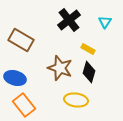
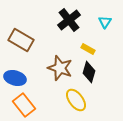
yellow ellipse: rotated 45 degrees clockwise
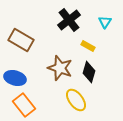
yellow rectangle: moved 3 px up
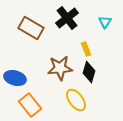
black cross: moved 2 px left, 2 px up
brown rectangle: moved 10 px right, 12 px up
yellow rectangle: moved 2 px left, 3 px down; rotated 40 degrees clockwise
brown star: rotated 25 degrees counterclockwise
orange rectangle: moved 6 px right
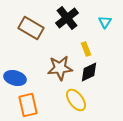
black diamond: rotated 50 degrees clockwise
orange rectangle: moved 2 px left; rotated 25 degrees clockwise
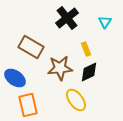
brown rectangle: moved 19 px down
blue ellipse: rotated 20 degrees clockwise
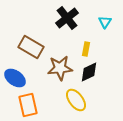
yellow rectangle: rotated 32 degrees clockwise
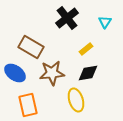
yellow rectangle: rotated 40 degrees clockwise
brown star: moved 8 px left, 5 px down
black diamond: moved 1 px left, 1 px down; rotated 15 degrees clockwise
blue ellipse: moved 5 px up
yellow ellipse: rotated 20 degrees clockwise
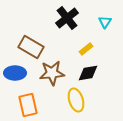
blue ellipse: rotated 35 degrees counterclockwise
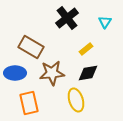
orange rectangle: moved 1 px right, 2 px up
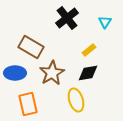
yellow rectangle: moved 3 px right, 1 px down
brown star: rotated 25 degrees counterclockwise
orange rectangle: moved 1 px left, 1 px down
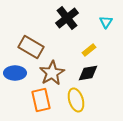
cyan triangle: moved 1 px right
orange rectangle: moved 13 px right, 4 px up
